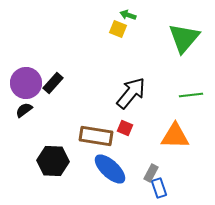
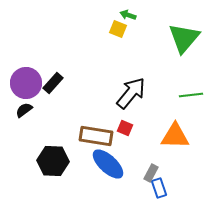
blue ellipse: moved 2 px left, 5 px up
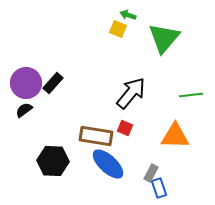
green triangle: moved 20 px left
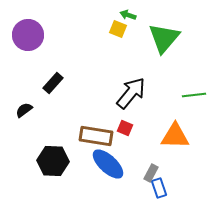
purple circle: moved 2 px right, 48 px up
green line: moved 3 px right
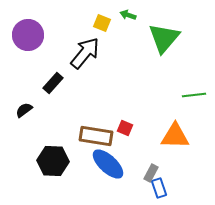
yellow square: moved 16 px left, 6 px up
black arrow: moved 46 px left, 40 px up
